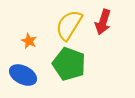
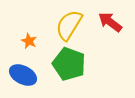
red arrow: moved 7 px right; rotated 110 degrees clockwise
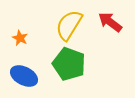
orange star: moved 9 px left, 3 px up
blue ellipse: moved 1 px right, 1 px down
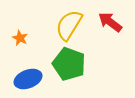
blue ellipse: moved 4 px right, 3 px down; rotated 48 degrees counterclockwise
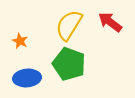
orange star: moved 3 px down
blue ellipse: moved 1 px left, 1 px up; rotated 16 degrees clockwise
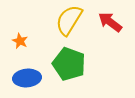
yellow semicircle: moved 5 px up
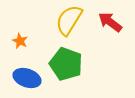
green pentagon: moved 3 px left
blue ellipse: rotated 24 degrees clockwise
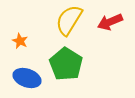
red arrow: rotated 60 degrees counterclockwise
green pentagon: rotated 12 degrees clockwise
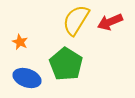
yellow semicircle: moved 7 px right
orange star: moved 1 px down
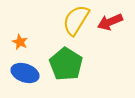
blue ellipse: moved 2 px left, 5 px up
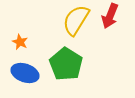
red arrow: moved 6 px up; rotated 45 degrees counterclockwise
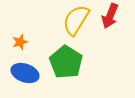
orange star: rotated 28 degrees clockwise
green pentagon: moved 2 px up
